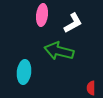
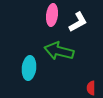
pink ellipse: moved 10 px right
white L-shape: moved 5 px right, 1 px up
cyan ellipse: moved 5 px right, 4 px up
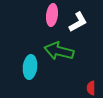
cyan ellipse: moved 1 px right, 1 px up
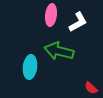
pink ellipse: moved 1 px left
red semicircle: rotated 48 degrees counterclockwise
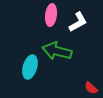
green arrow: moved 2 px left
cyan ellipse: rotated 10 degrees clockwise
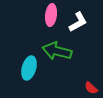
cyan ellipse: moved 1 px left, 1 px down
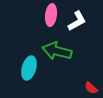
white L-shape: moved 1 px left, 1 px up
